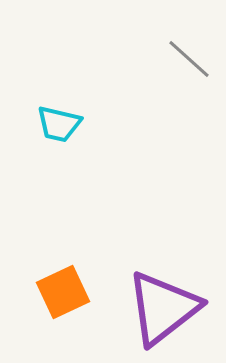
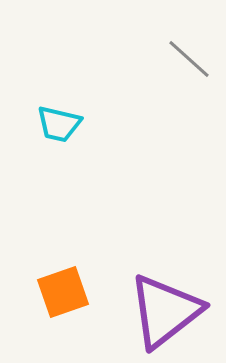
orange square: rotated 6 degrees clockwise
purple triangle: moved 2 px right, 3 px down
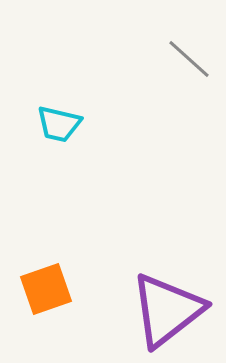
orange square: moved 17 px left, 3 px up
purple triangle: moved 2 px right, 1 px up
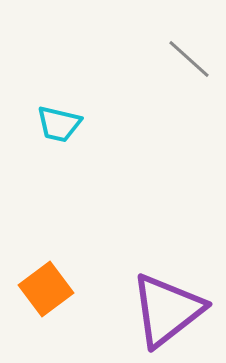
orange square: rotated 18 degrees counterclockwise
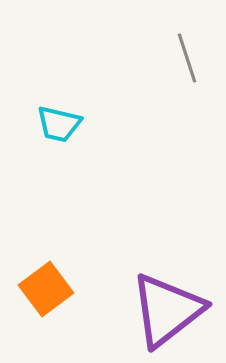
gray line: moved 2 px left, 1 px up; rotated 30 degrees clockwise
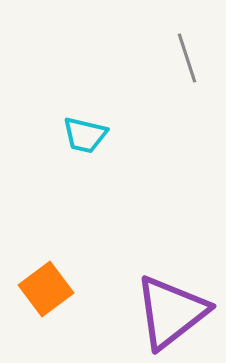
cyan trapezoid: moved 26 px right, 11 px down
purple triangle: moved 4 px right, 2 px down
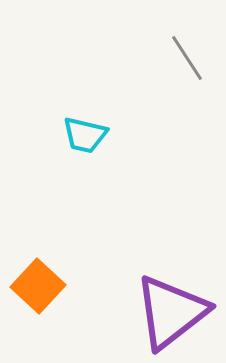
gray line: rotated 15 degrees counterclockwise
orange square: moved 8 px left, 3 px up; rotated 10 degrees counterclockwise
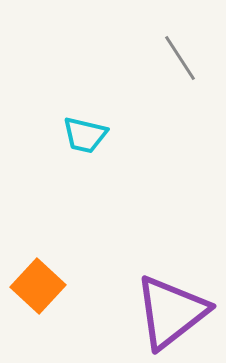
gray line: moved 7 px left
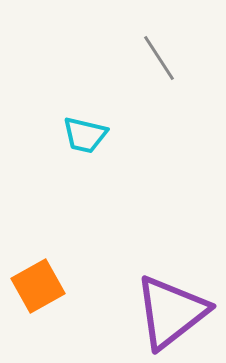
gray line: moved 21 px left
orange square: rotated 18 degrees clockwise
